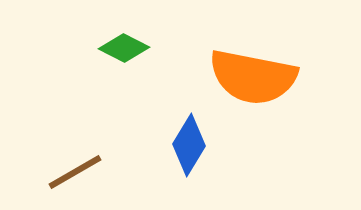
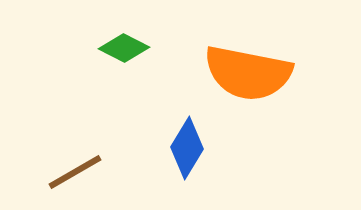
orange semicircle: moved 5 px left, 4 px up
blue diamond: moved 2 px left, 3 px down
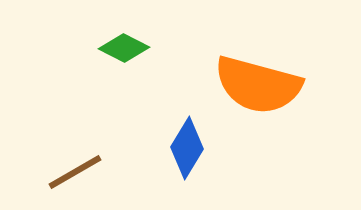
orange semicircle: moved 10 px right, 12 px down; rotated 4 degrees clockwise
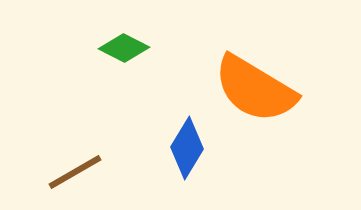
orange semicircle: moved 3 px left, 4 px down; rotated 16 degrees clockwise
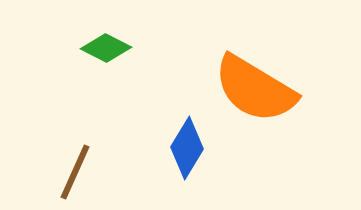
green diamond: moved 18 px left
brown line: rotated 36 degrees counterclockwise
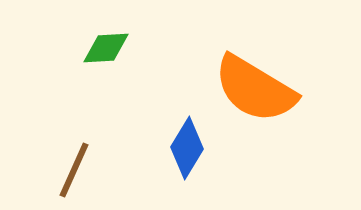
green diamond: rotated 30 degrees counterclockwise
brown line: moved 1 px left, 2 px up
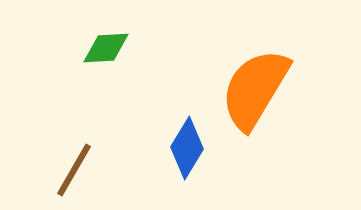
orange semicircle: rotated 90 degrees clockwise
brown line: rotated 6 degrees clockwise
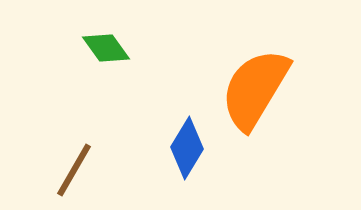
green diamond: rotated 57 degrees clockwise
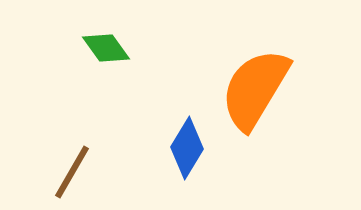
brown line: moved 2 px left, 2 px down
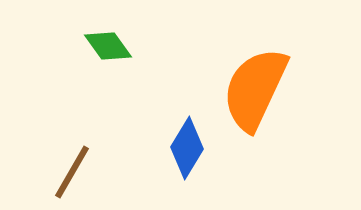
green diamond: moved 2 px right, 2 px up
orange semicircle: rotated 6 degrees counterclockwise
